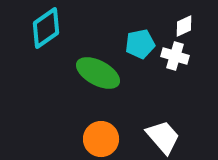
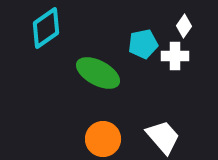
white diamond: rotated 30 degrees counterclockwise
cyan pentagon: moved 3 px right
white cross: rotated 16 degrees counterclockwise
orange circle: moved 2 px right
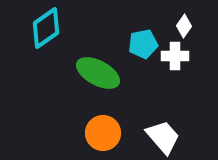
orange circle: moved 6 px up
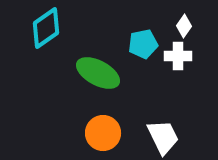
white cross: moved 3 px right
white trapezoid: rotated 15 degrees clockwise
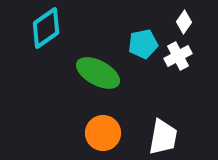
white diamond: moved 4 px up
white cross: rotated 28 degrees counterclockwise
white trapezoid: rotated 36 degrees clockwise
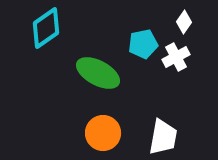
white cross: moved 2 px left, 1 px down
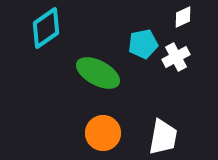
white diamond: moved 1 px left, 5 px up; rotated 30 degrees clockwise
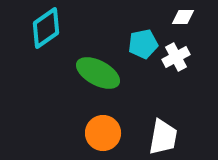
white diamond: rotated 25 degrees clockwise
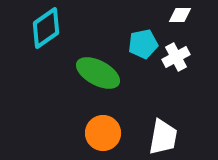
white diamond: moved 3 px left, 2 px up
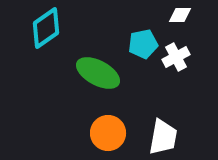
orange circle: moved 5 px right
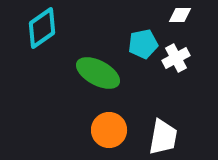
cyan diamond: moved 4 px left
white cross: moved 1 px down
orange circle: moved 1 px right, 3 px up
